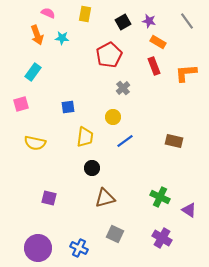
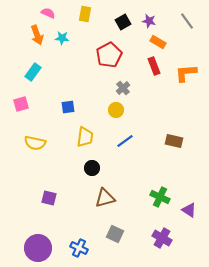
yellow circle: moved 3 px right, 7 px up
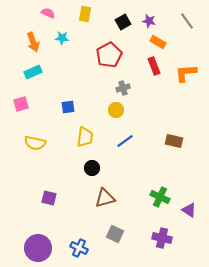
orange arrow: moved 4 px left, 7 px down
cyan rectangle: rotated 30 degrees clockwise
gray cross: rotated 24 degrees clockwise
purple cross: rotated 18 degrees counterclockwise
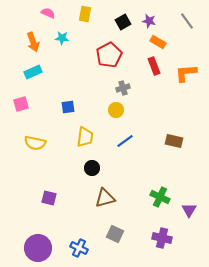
purple triangle: rotated 28 degrees clockwise
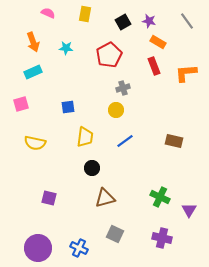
cyan star: moved 4 px right, 10 px down
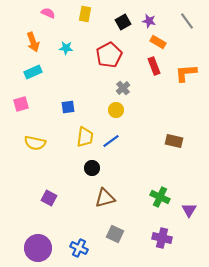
gray cross: rotated 24 degrees counterclockwise
blue line: moved 14 px left
purple square: rotated 14 degrees clockwise
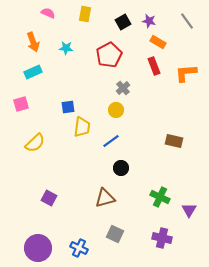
yellow trapezoid: moved 3 px left, 10 px up
yellow semicircle: rotated 55 degrees counterclockwise
black circle: moved 29 px right
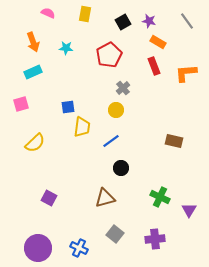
gray square: rotated 12 degrees clockwise
purple cross: moved 7 px left, 1 px down; rotated 18 degrees counterclockwise
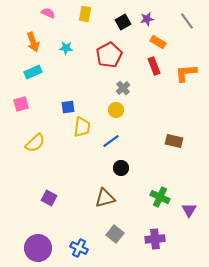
purple star: moved 2 px left, 2 px up; rotated 24 degrees counterclockwise
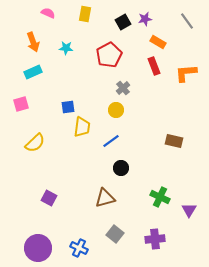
purple star: moved 2 px left
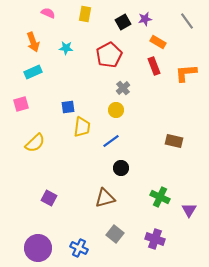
purple cross: rotated 24 degrees clockwise
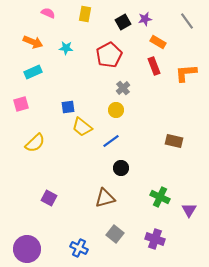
orange arrow: rotated 48 degrees counterclockwise
yellow trapezoid: rotated 120 degrees clockwise
purple circle: moved 11 px left, 1 px down
